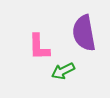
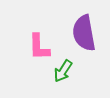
green arrow: rotated 30 degrees counterclockwise
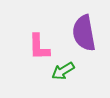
green arrow: rotated 25 degrees clockwise
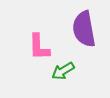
purple semicircle: moved 4 px up
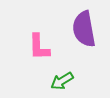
green arrow: moved 1 px left, 10 px down
